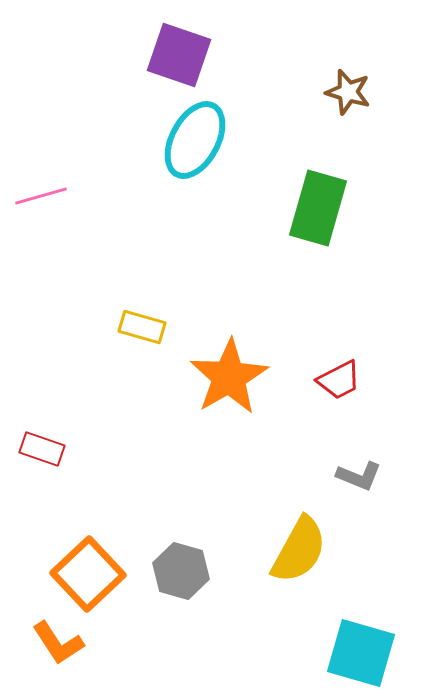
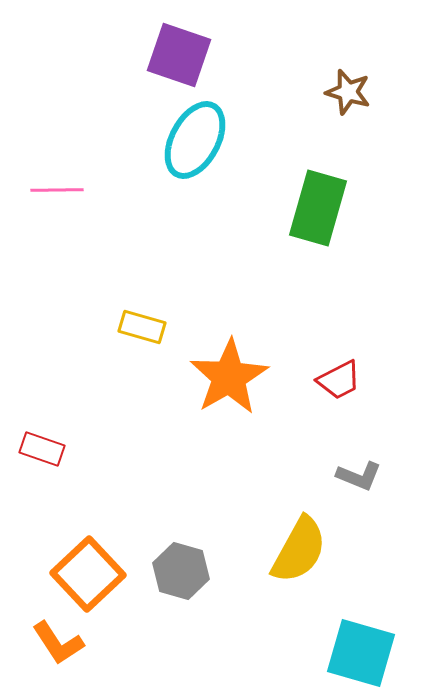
pink line: moved 16 px right, 6 px up; rotated 15 degrees clockwise
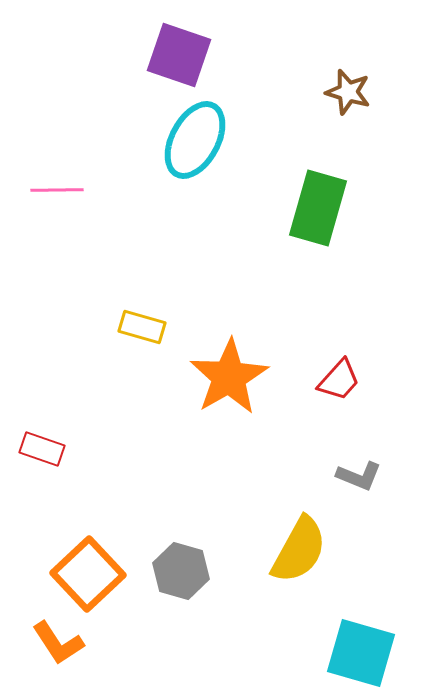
red trapezoid: rotated 21 degrees counterclockwise
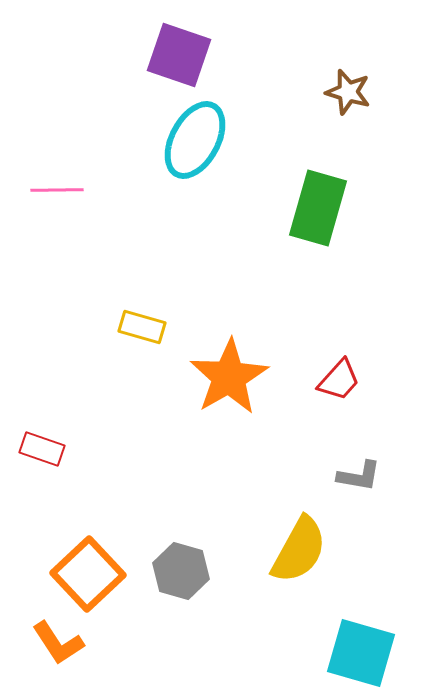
gray L-shape: rotated 12 degrees counterclockwise
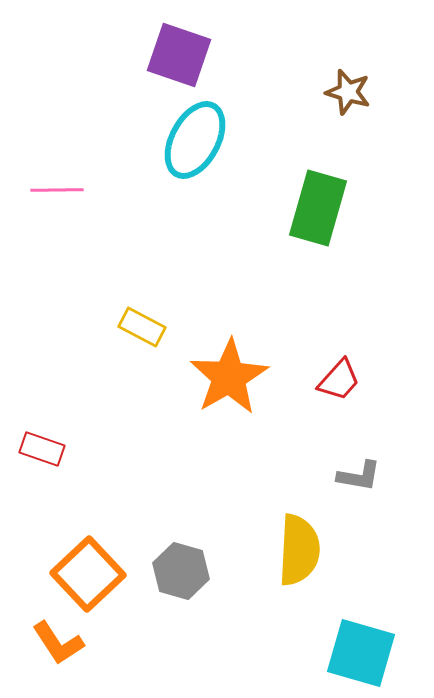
yellow rectangle: rotated 12 degrees clockwise
yellow semicircle: rotated 26 degrees counterclockwise
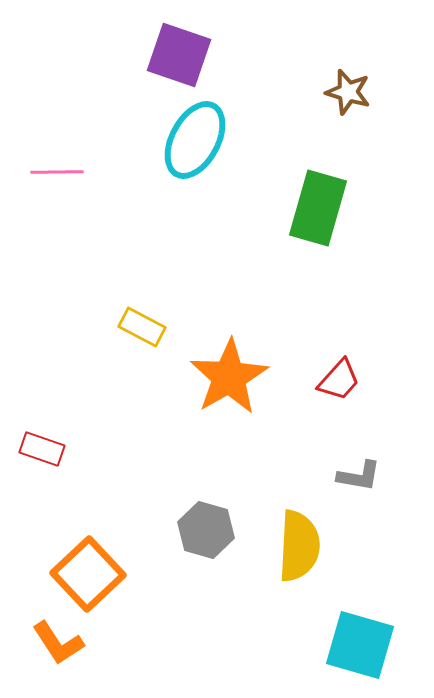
pink line: moved 18 px up
yellow semicircle: moved 4 px up
gray hexagon: moved 25 px right, 41 px up
cyan square: moved 1 px left, 8 px up
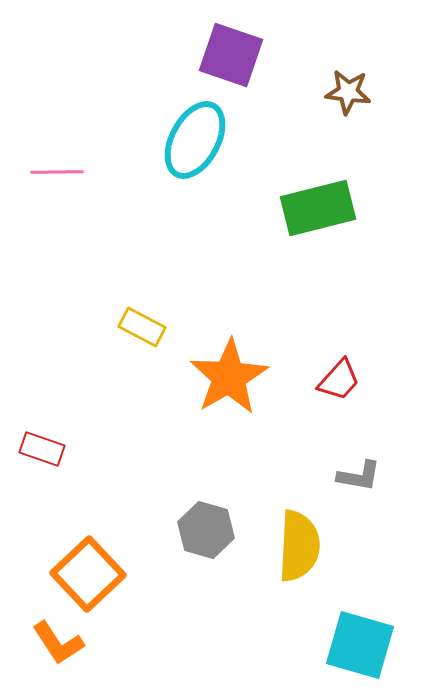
purple square: moved 52 px right
brown star: rotated 9 degrees counterclockwise
green rectangle: rotated 60 degrees clockwise
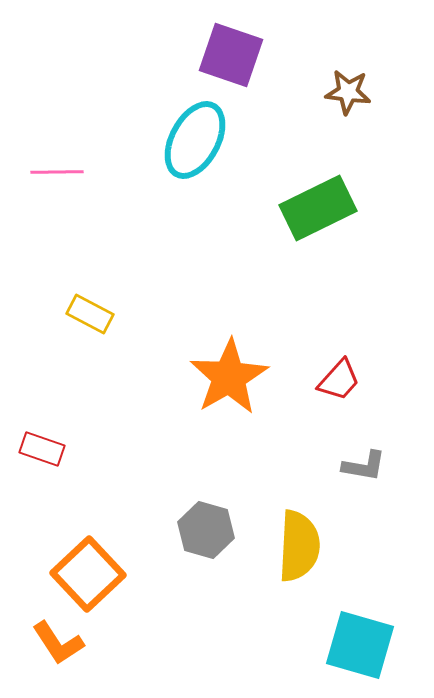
green rectangle: rotated 12 degrees counterclockwise
yellow rectangle: moved 52 px left, 13 px up
gray L-shape: moved 5 px right, 10 px up
